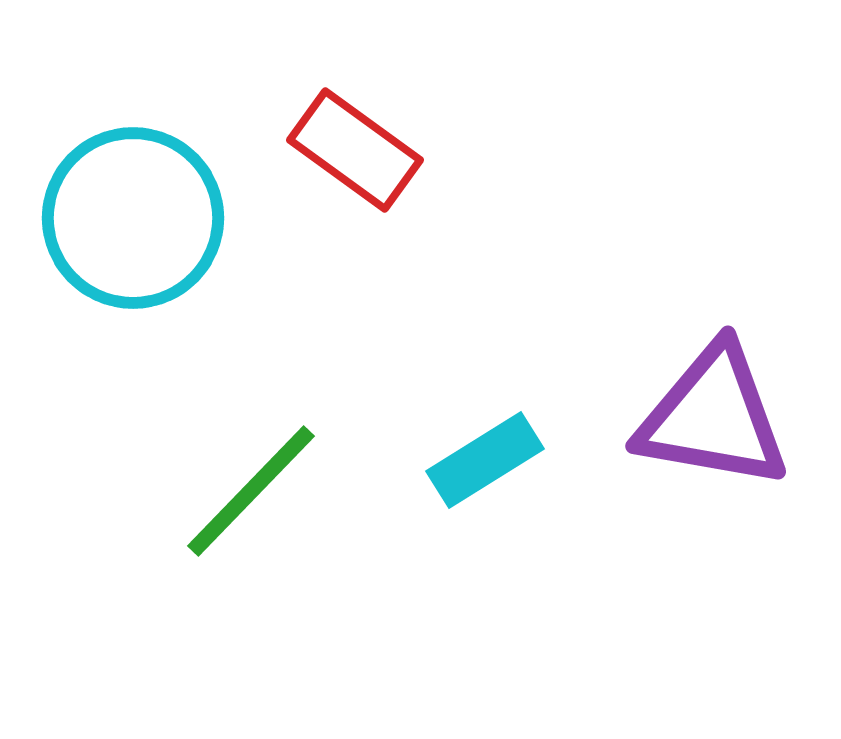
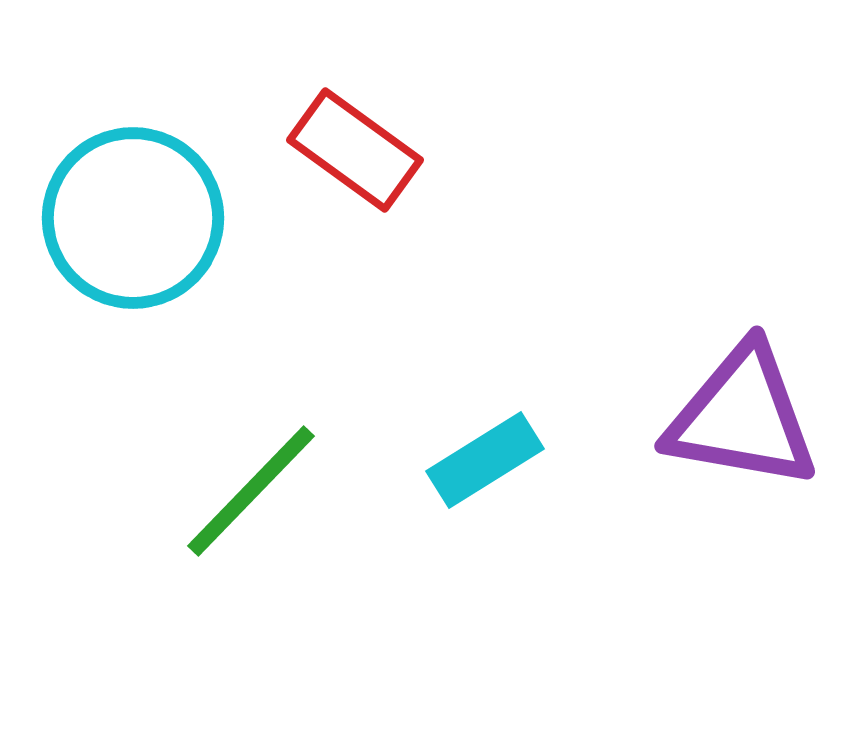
purple triangle: moved 29 px right
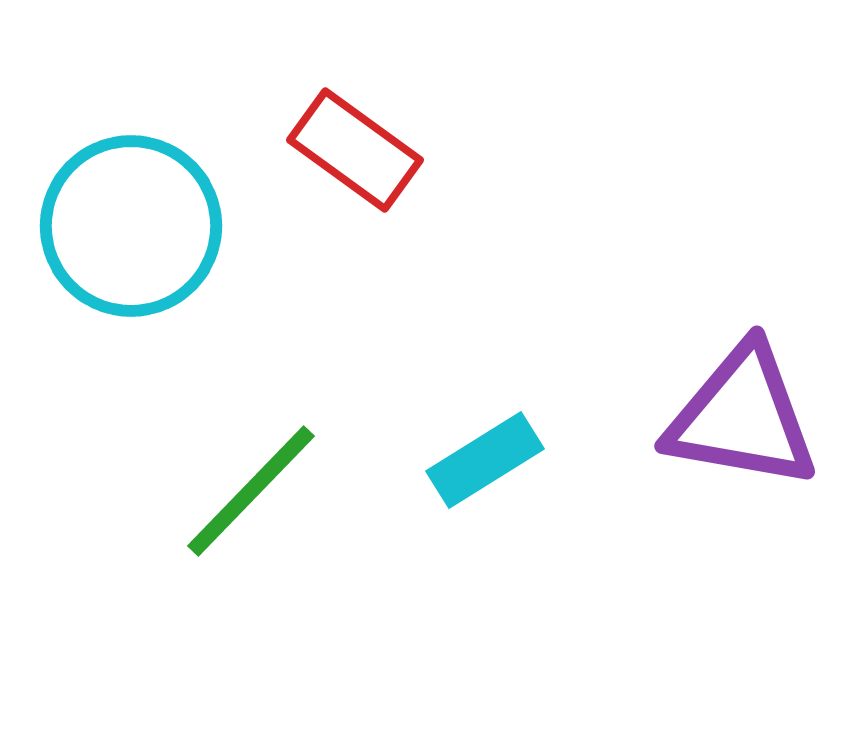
cyan circle: moved 2 px left, 8 px down
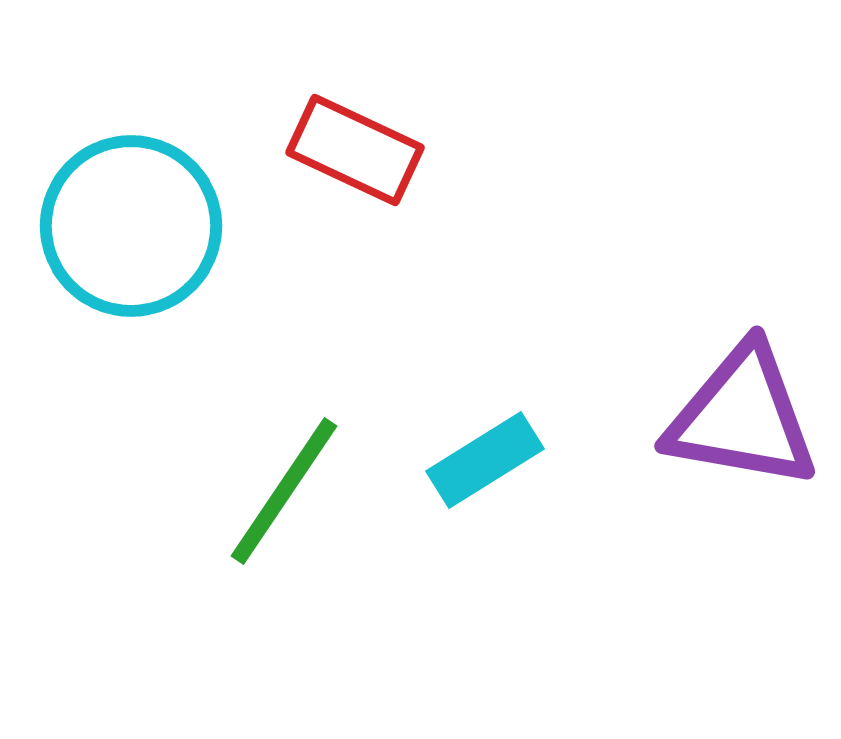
red rectangle: rotated 11 degrees counterclockwise
green line: moved 33 px right; rotated 10 degrees counterclockwise
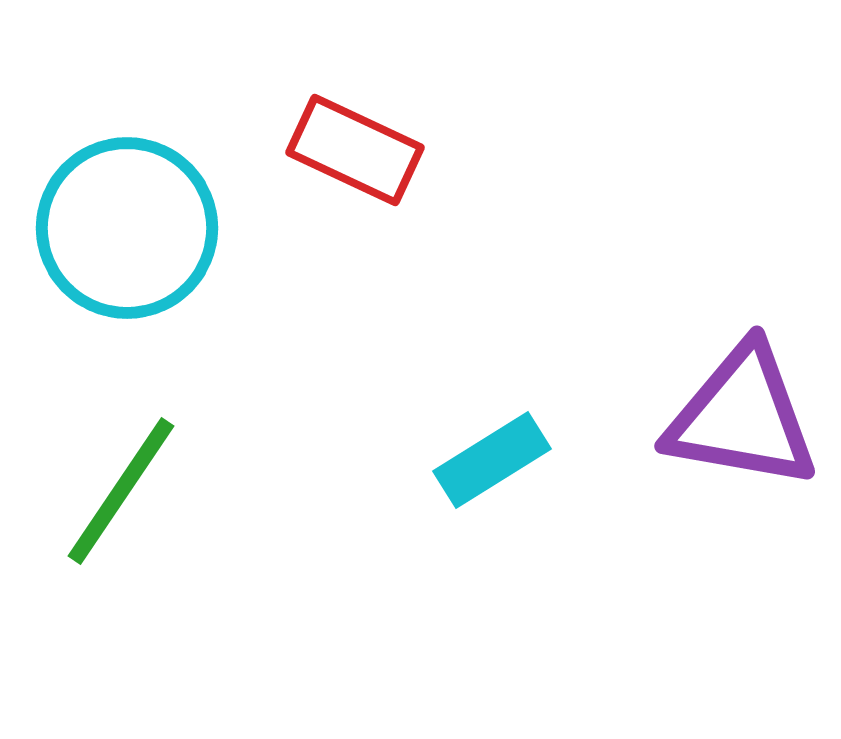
cyan circle: moved 4 px left, 2 px down
cyan rectangle: moved 7 px right
green line: moved 163 px left
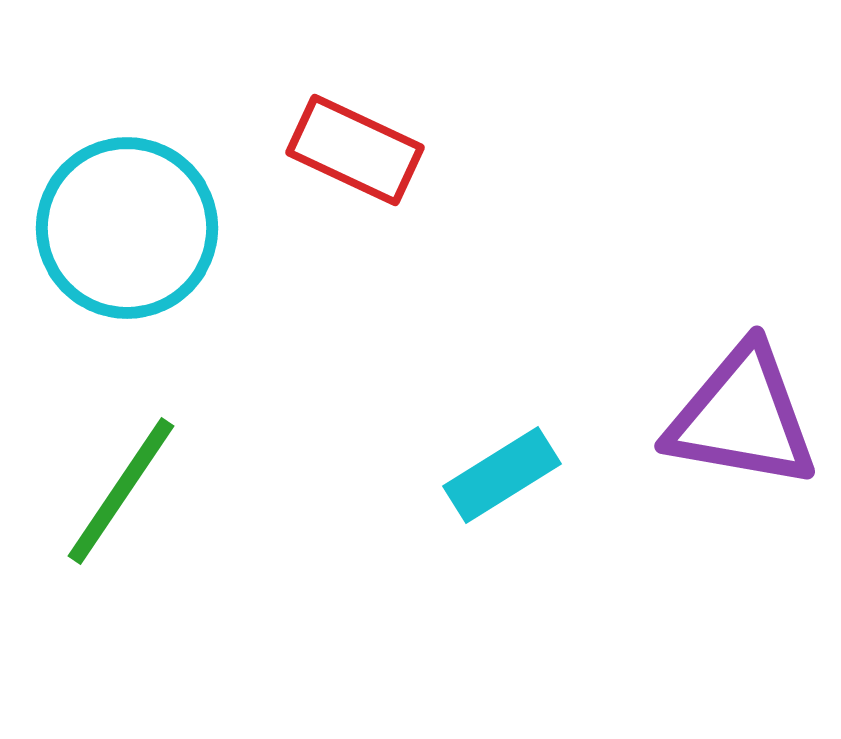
cyan rectangle: moved 10 px right, 15 px down
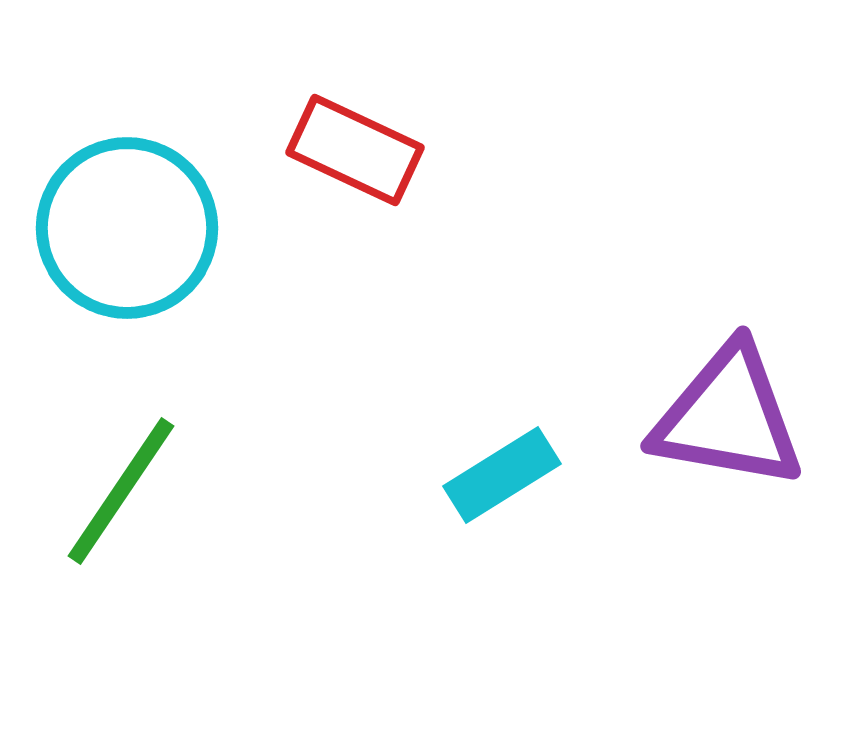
purple triangle: moved 14 px left
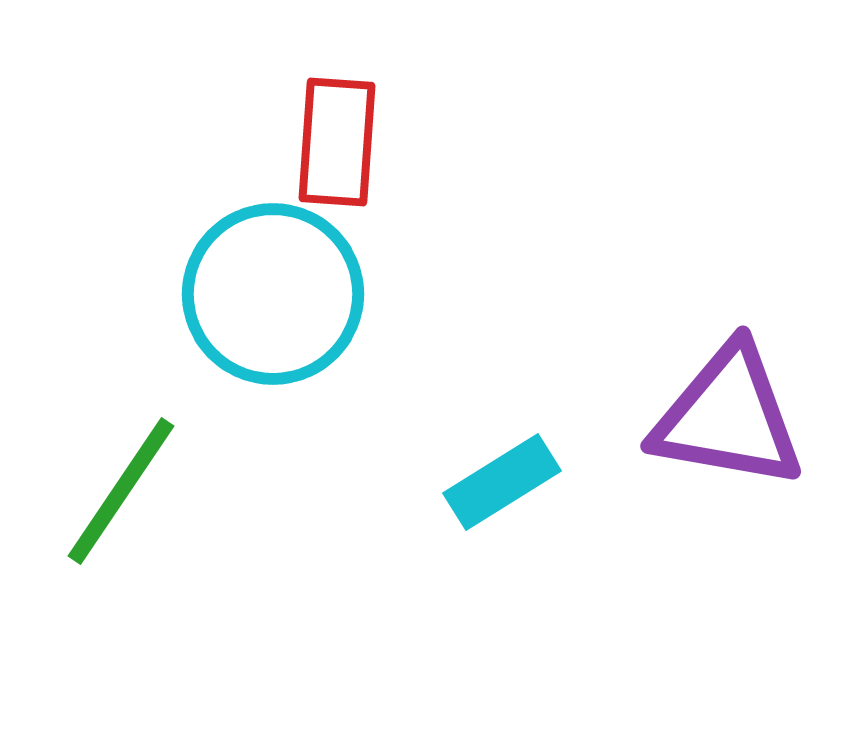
red rectangle: moved 18 px left, 8 px up; rotated 69 degrees clockwise
cyan circle: moved 146 px right, 66 px down
cyan rectangle: moved 7 px down
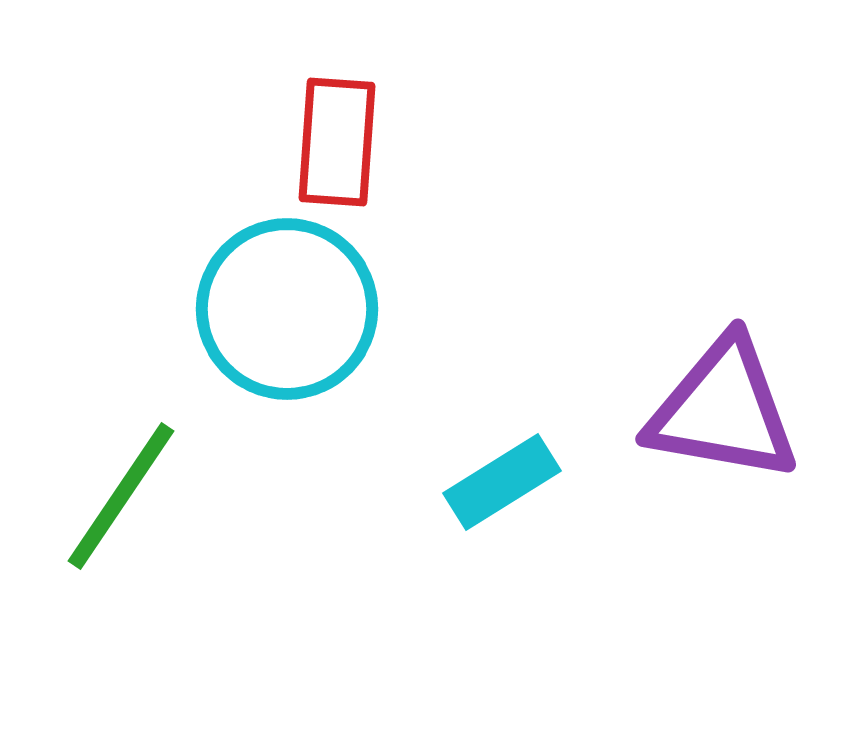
cyan circle: moved 14 px right, 15 px down
purple triangle: moved 5 px left, 7 px up
green line: moved 5 px down
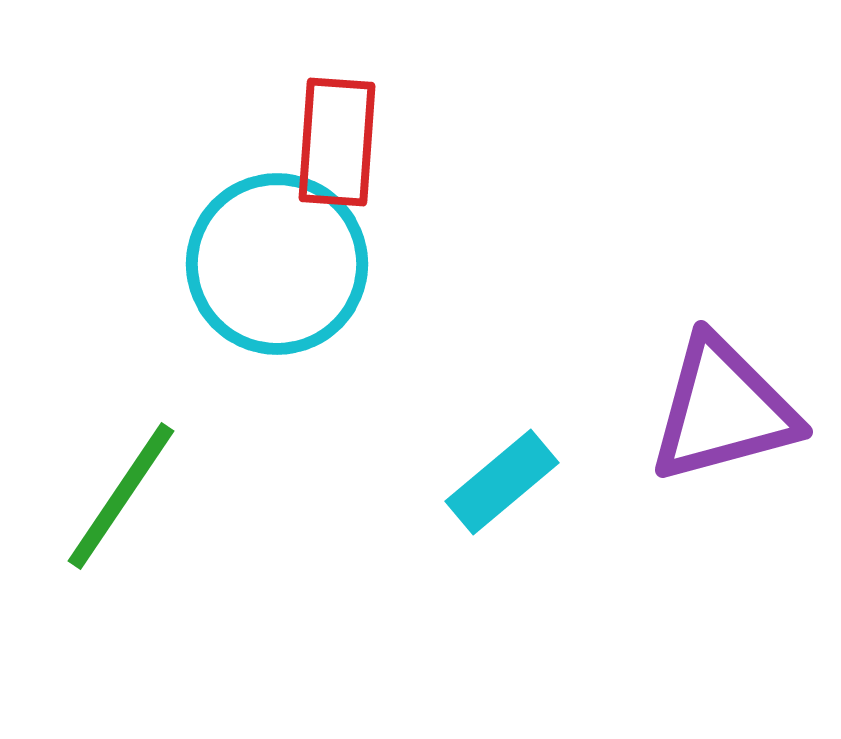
cyan circle: moved 10 px left, 45 px up
purple triangle: rotated 25 degrees counterclockwise
cyan rectangle: rotated 8 degrees counterclockwise
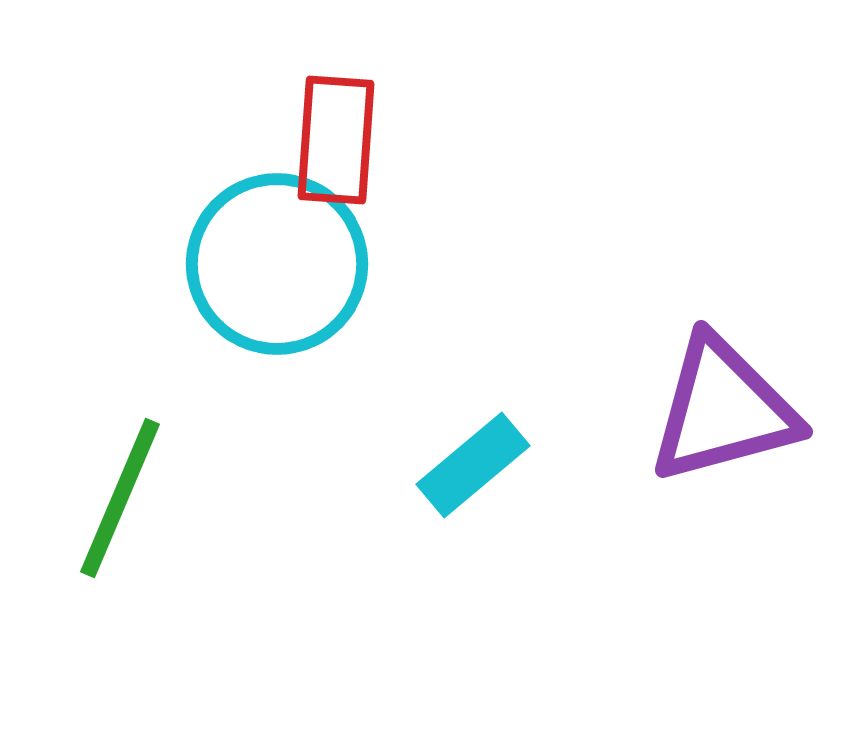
red rectangle: moved 1 px left, 2 px up
cyan rectangle: moved 29 px left, 17 px up
green line: moved 1 px left, 2 px down; rotated 11 degrees counterclockwise
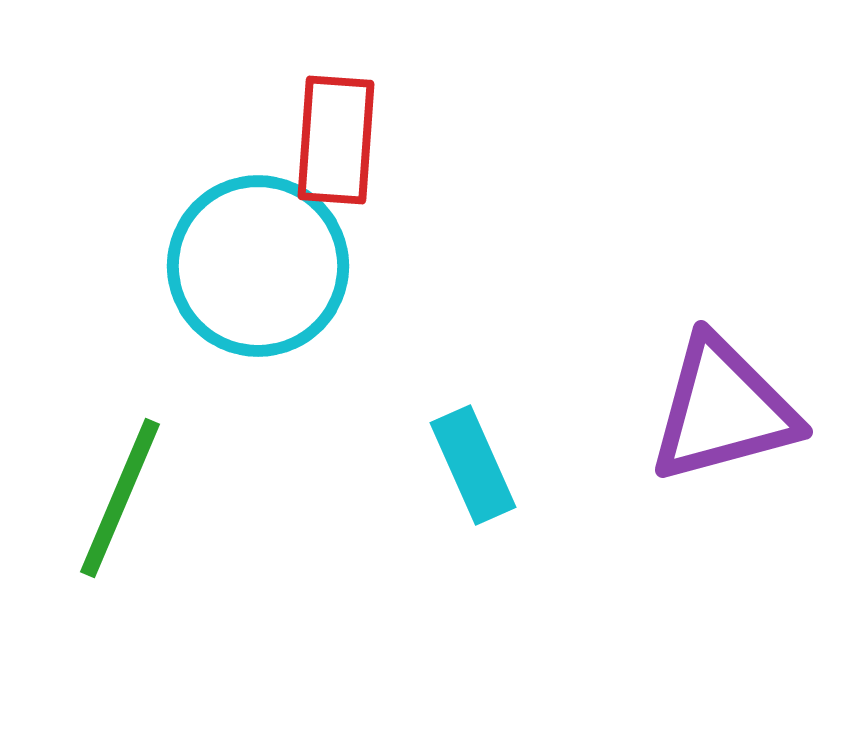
cyan circle: moved 19 px left, 2 px down
cyan rectangle: rotated 74 degrees counterclockwise
